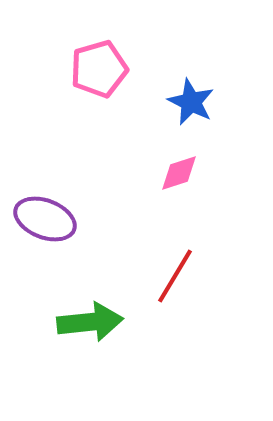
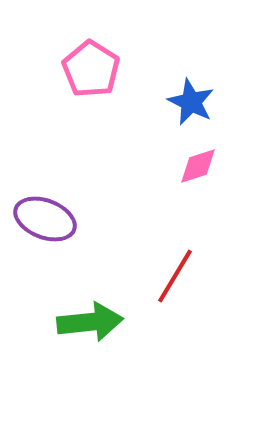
pink pentagon: moved 8 px left; rotated 24 degrees counterclockwise
pink diamond: moved 19 px right, 7 px up
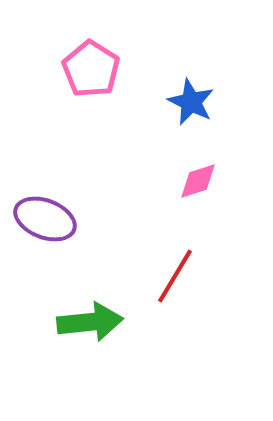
pink diamond: moved 15 px down
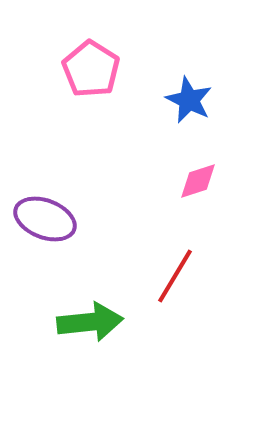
blue star: moved 2 px left, 2 px up
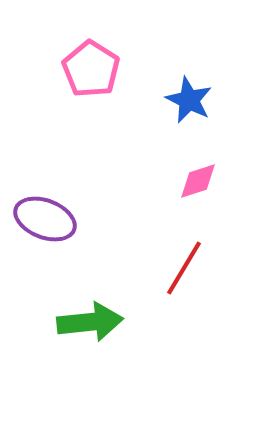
red line: moved 9 px right, 8 px up
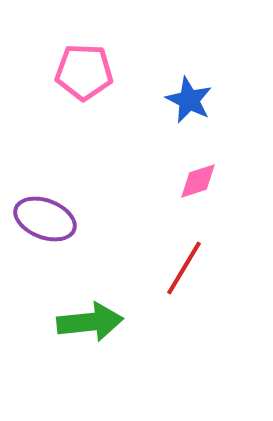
pink pentagon: moved 7 px left, 3 px down; rotated 30 degrees counterclockwise
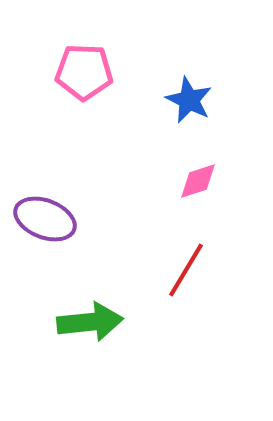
red line: moved 2 px right, 2 px down
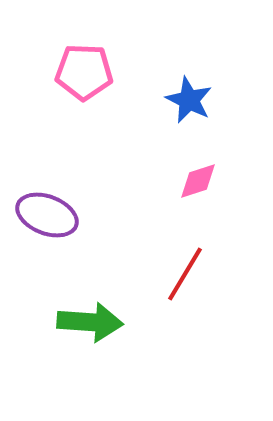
purple ellipse: moved 2 px right, 4 px up
red line: moved 1 px left, 4 px down
green arrow: rotated 10 degrees clockwise
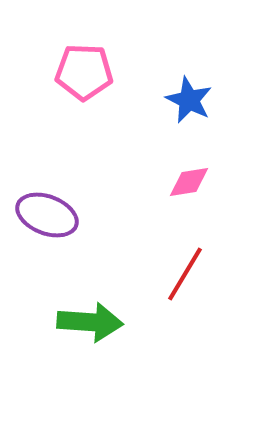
pink diamond: moved 9 px left, 1 px down; rotated 9 degrees clockwise
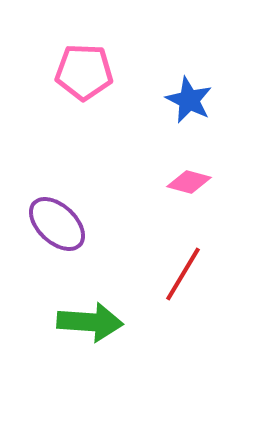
pink diamond: rotated 24 degrees clockwise
purple ellipse: moved 10 px right, 9 px down; rotated 22 degrees clockwise
red line: moved 2 px left
